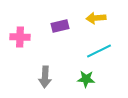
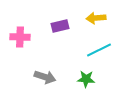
cyan line: moved 1 px up
gray arrow: rotated 75 degrees counterclockwise
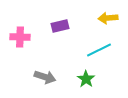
yellow arrow: moved 12 px right
green star: rotated 30 degrees clockwise
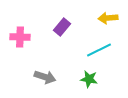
purple rectangle: moved 2 px right, 1 px down; rotated 36 degrees counterclockwise
green star: moved 3 px right; rotated 24 degrees counterclockwise
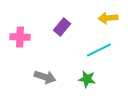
green star: moved 2 px left
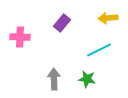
purple rectangle: moved 4 px up
gray arrow: moved 9 px right, 2 px down; rotated 110 degrees counterclockwise
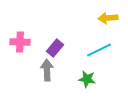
purple rectangle: moved 7 px left, 25 px down
pink cross: moved 5 px down
gray arrow: moved 7 px left, 9 px up
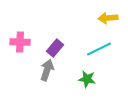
cyan line: moved 1 px up
gray arrow: rotated 20 degrees clockwise
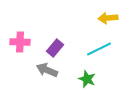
gray arrow: rotated 85 degrees counterclockwise
green star: rotated 12 degrees clockwise
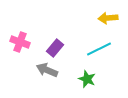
pink cross: rotated 18 degrees clockwise
